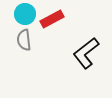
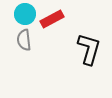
black L-shape: moved 3 px right, 4 px up; rotated 144 degrees clockwise
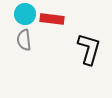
red rectangle: rotated 35 degrees clockwise
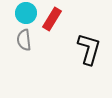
cyan circle: moved 1 px right, 1 px up
red rectangle: rotated 65 degrees counterclockwise
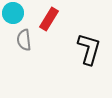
cyan circle: moved 13 px left
red rectangle: moved 3 px left
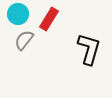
cyan circle: moved 5 px right, 1 px down
gray semicircle: rotated 45 degrees clockwise
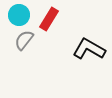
cyan circle: moved 1 px right, 1 px down
black L-shape: rotated 76 degrees counterclockwise
